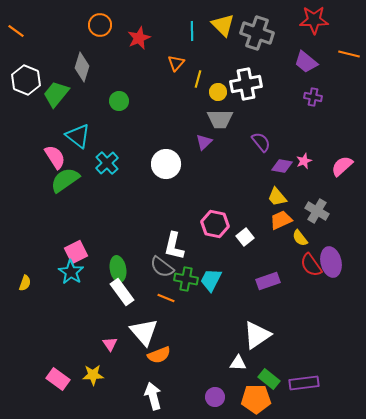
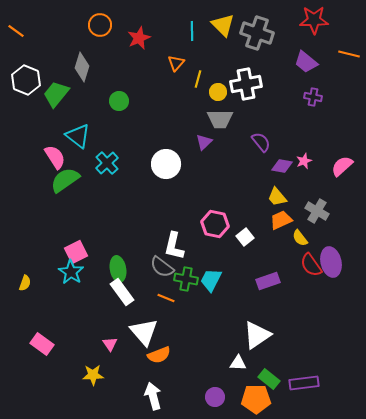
pink rectangle at (58, 379): moved 16 px left, 35 px up
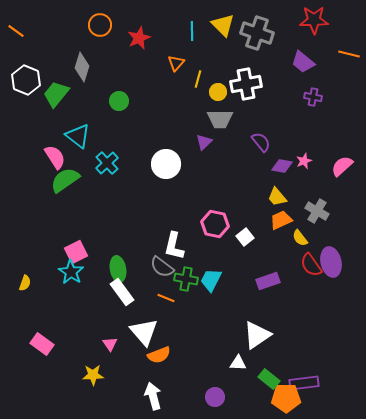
purple trapezoid at (306, 62): moved 3 px left
orange pentagon at (256, 399): moved 30 px right, 1 px up
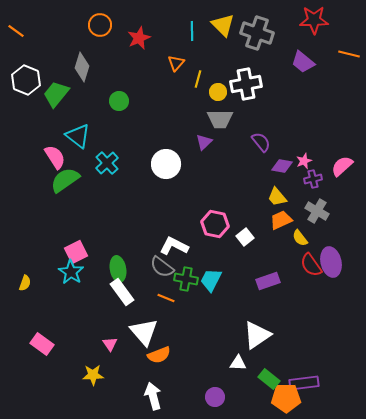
purple cross at (313, 97): moved 82 px down; rotated 24 degrees counterclockwise
white L-shape at (174, 246): rotated 104 degrees clockwise
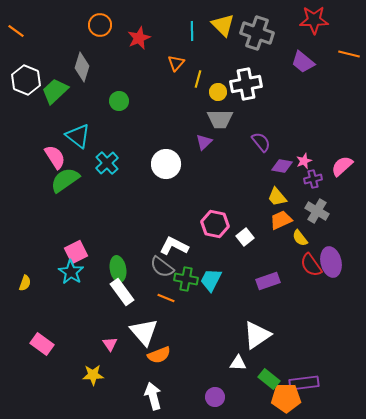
green trapezoid at (56, 94): moved 1 px left, 3 px up; rotated 8 degrees clockwise
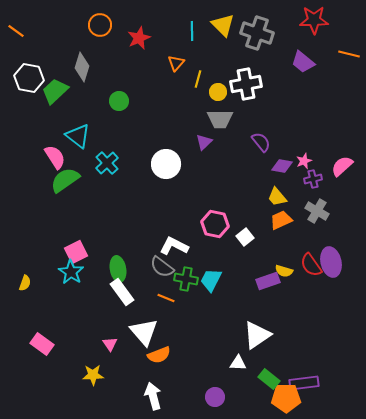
white hexagon at (26, 80): moved 3 px right, 2 px up; rotated 12 degrees counterclockwise
yellow semicircle at (300, 238): moved 16 px left, 33 px down; rotated 36 degrees counterclockwise
